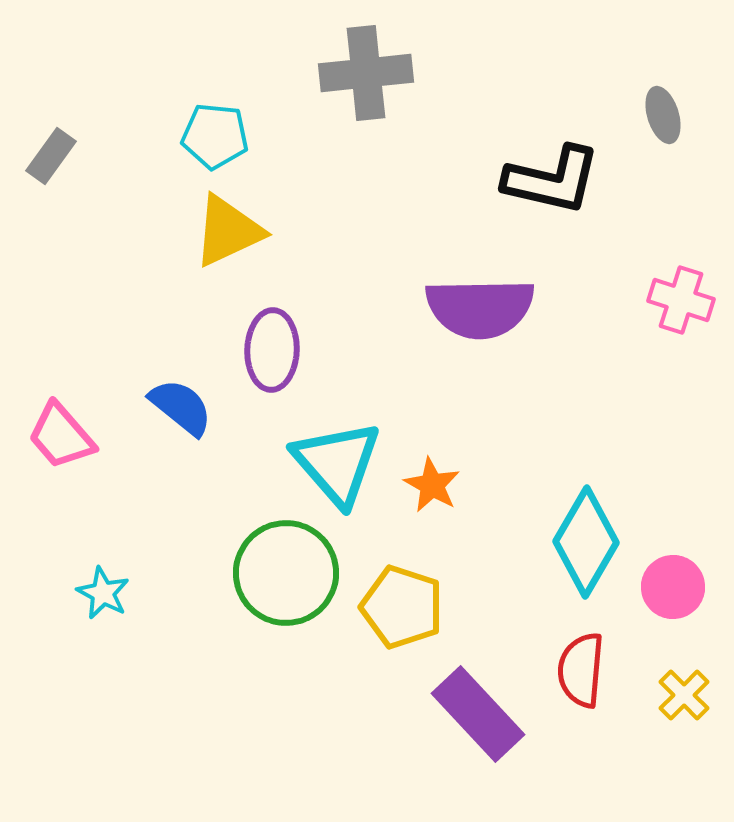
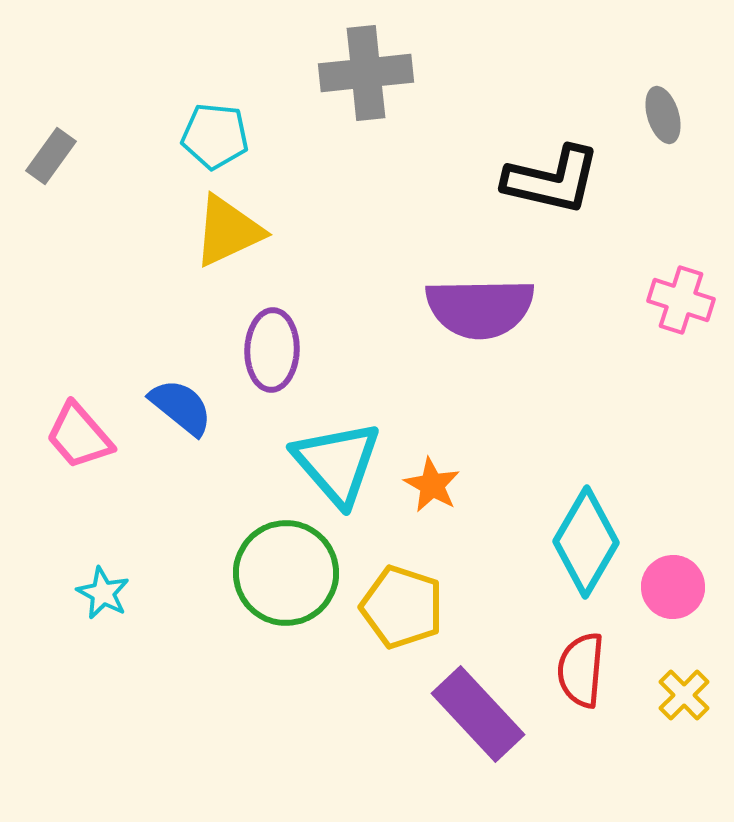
pink trapezoid: moved 18 px right
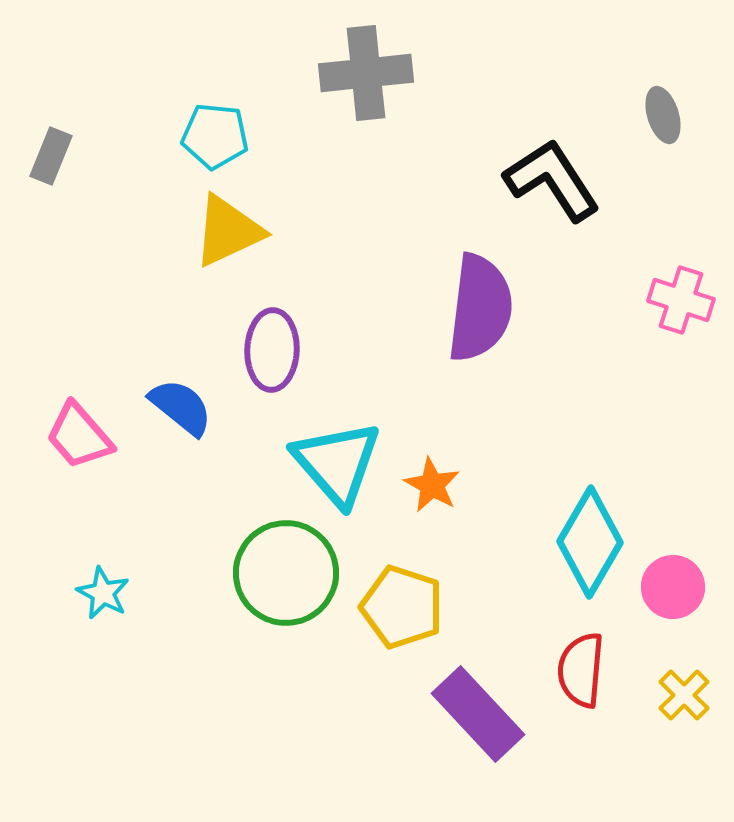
gray rectangle: rotated 14 degrees counterclockwise
black L-shape: rotated 136 degrees counterclockwise
purple semicircle: rotated 82 degrees counterclockwise
cyan diamond: moved 4 px right
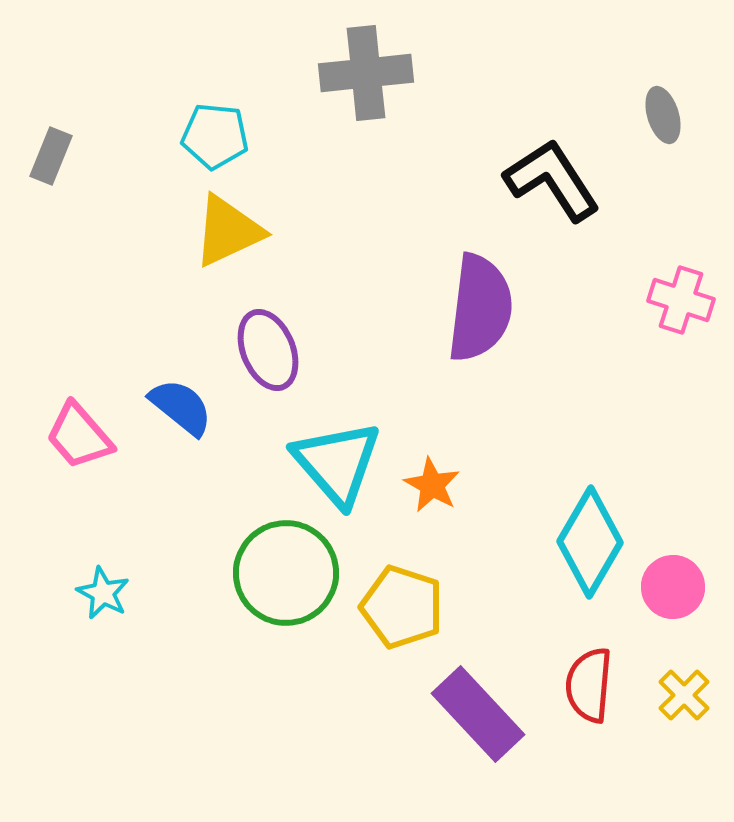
purple ellipse: moved 4 px left; rotated 24 degrees counterclockwise
red semicircle: moved 8 px right, 15 px down
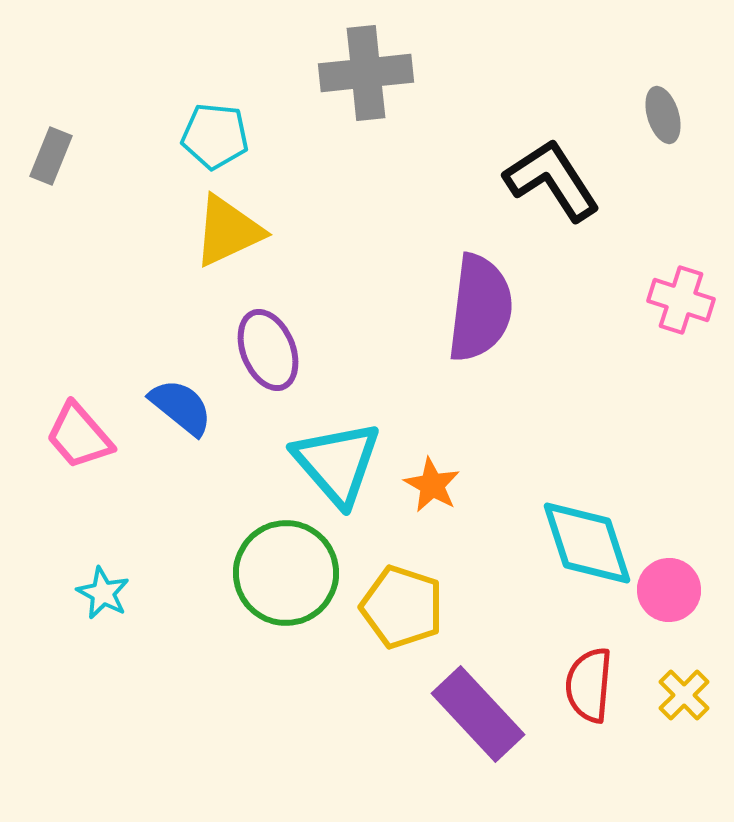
cyan diamond: moved 3 px left, 1 px down; rotated 48 degrees counterclockwise
pink circle: moved 4 px left, 3 px down
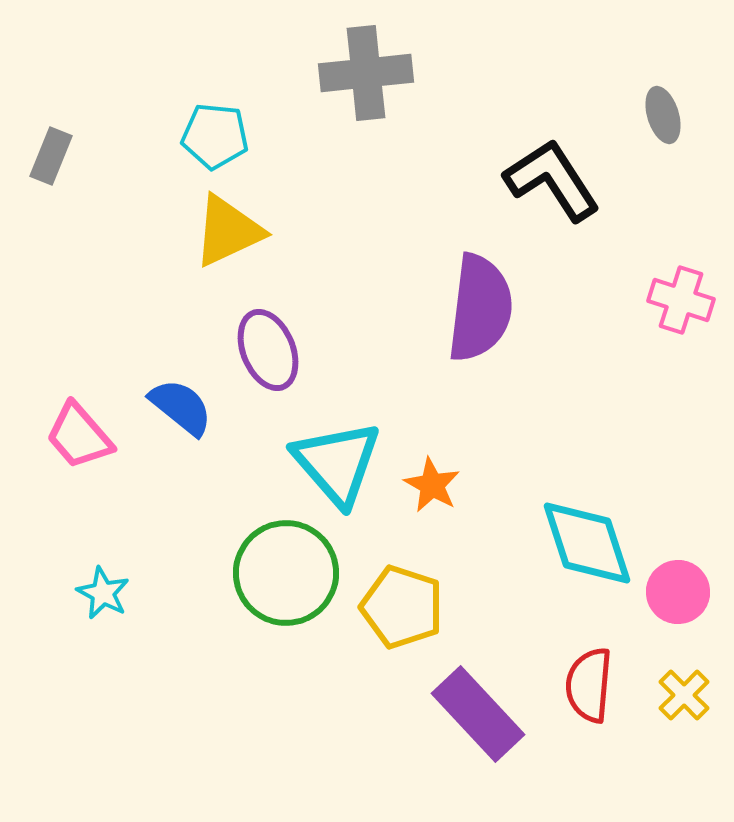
pink circle: moved 9 px right, 2 px down
